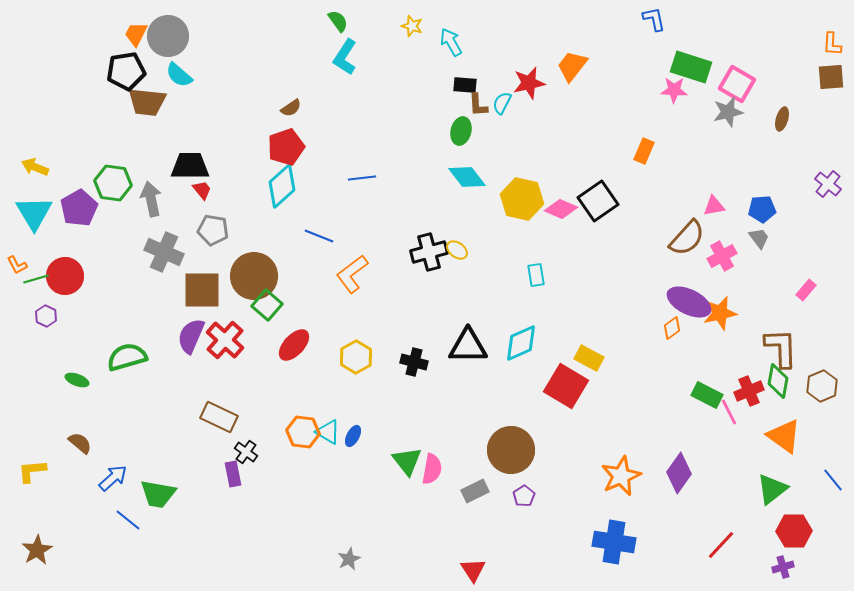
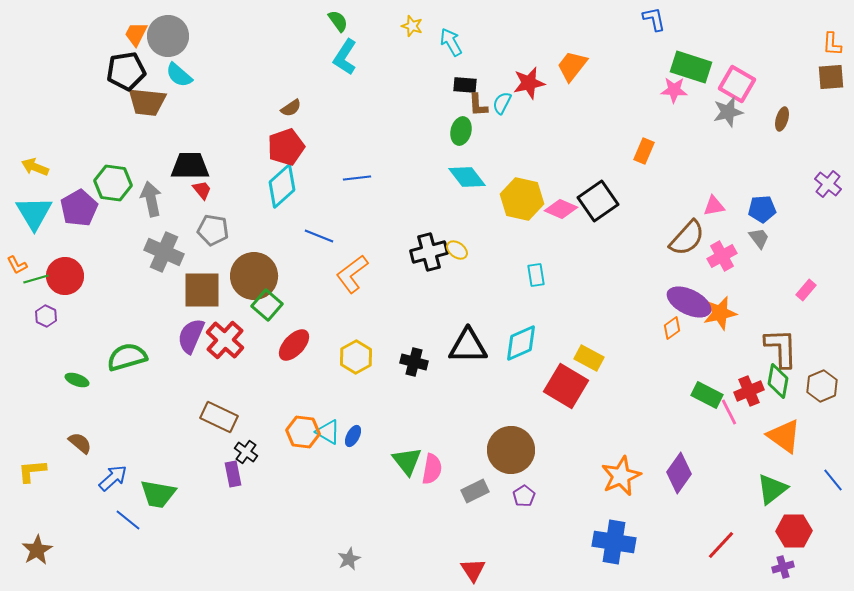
blue line at (362, 178): moved 5 px left
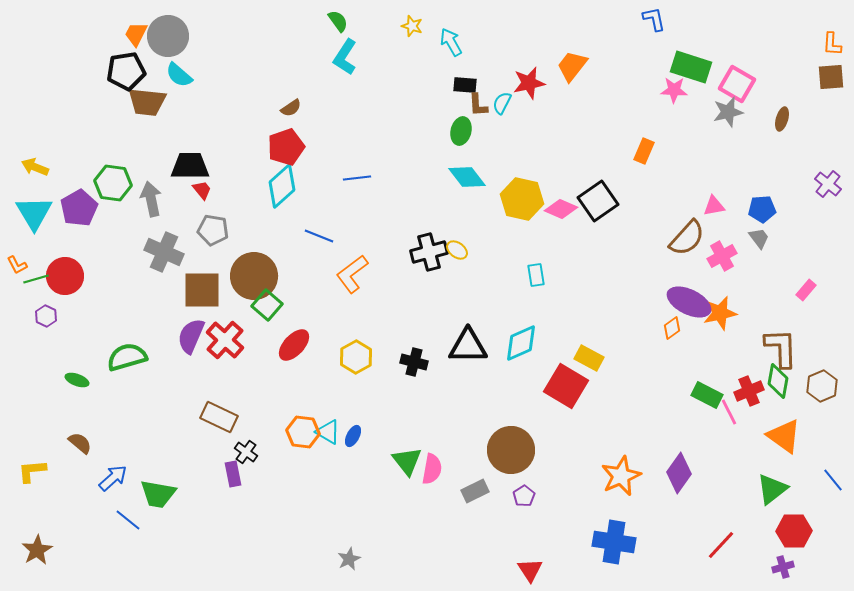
red triangle at (473, 570): moved 57 px right
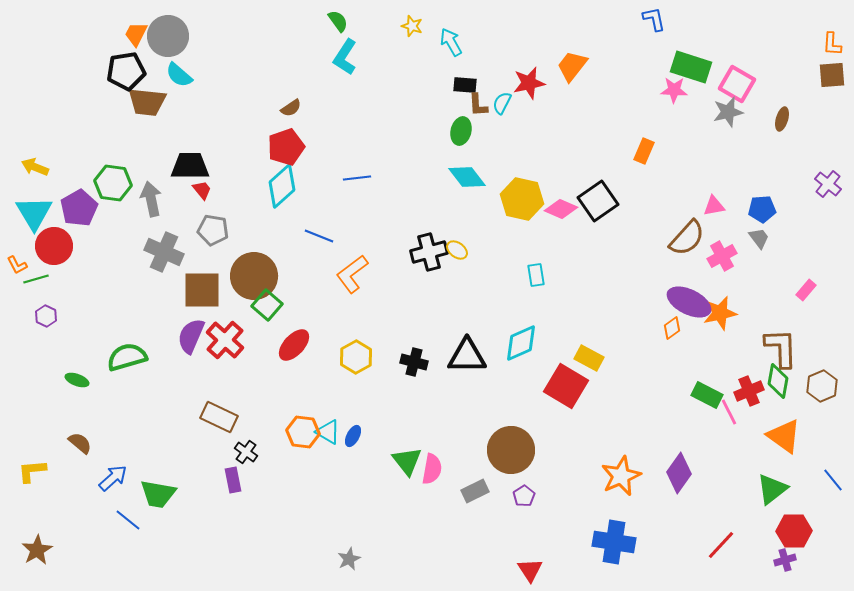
brown square at (831, 77): moved 1 px right, 2 px up
red circle at (65, 276): moved 11 px left, 30 px up
black triangle at (468, 346): moved 1 px left, 10 px down
purple rectangle at (233, 474): moved 6 px down
purple cross at (783, 567): moved 2 px right, 7 px up
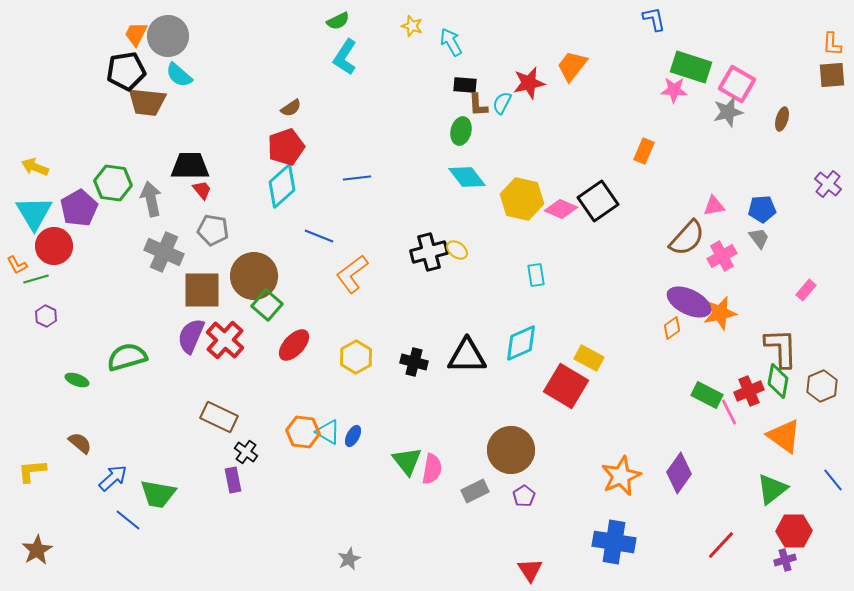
green semicircle at (338, 21): rotated 100 degrees clockwise
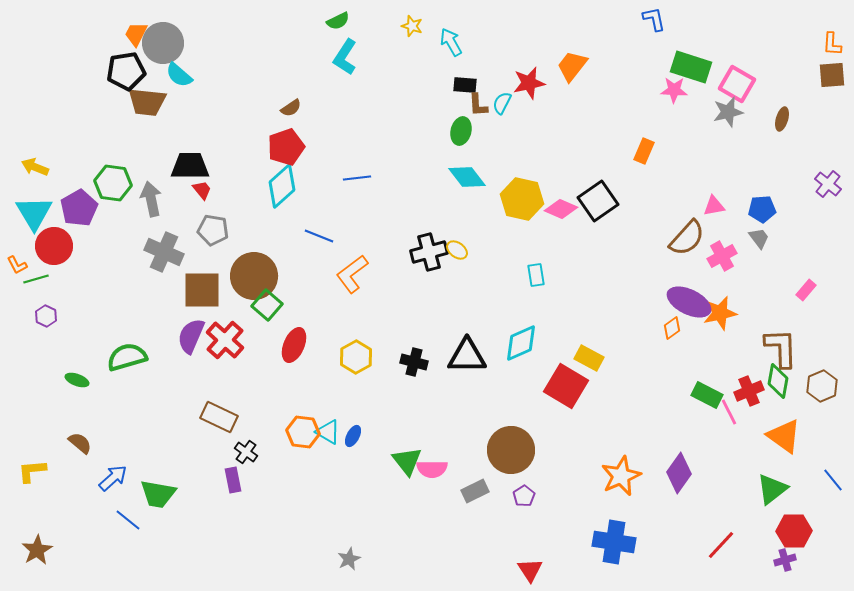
gray circle at (168, 36): moved 5 px left, 7 px down
red ellipse at (294, 345): rotated 20 degrees counterclockwise
pink semicircle at (432, 469): rotated 80 degrees clockwise
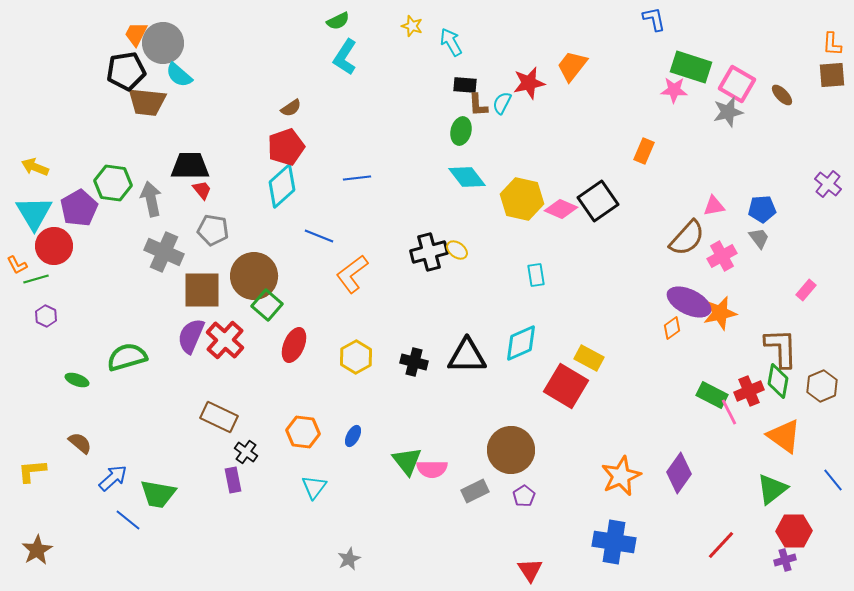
brown ellipse at (782, 119): moved 24 px up; rotated 60 degrees counterclockwise
green rectangle at (707, 395): moved 5 px right
cyan triangle at (328, 432): moved 14 px left, 55 px down; rotated 36 degrees clockwise
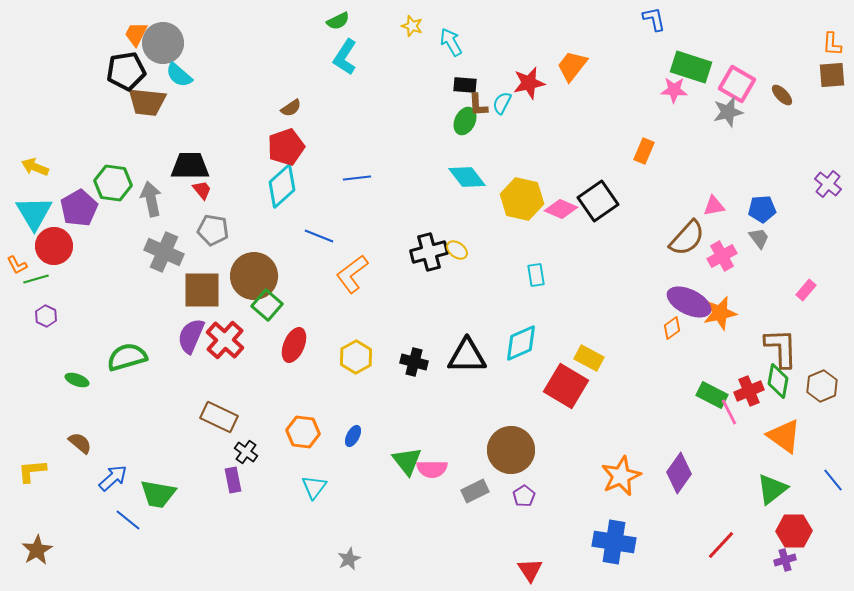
green ellipse at (461, 131): moved 4 px right, 10 px up; rotated 12 degrees clockwise
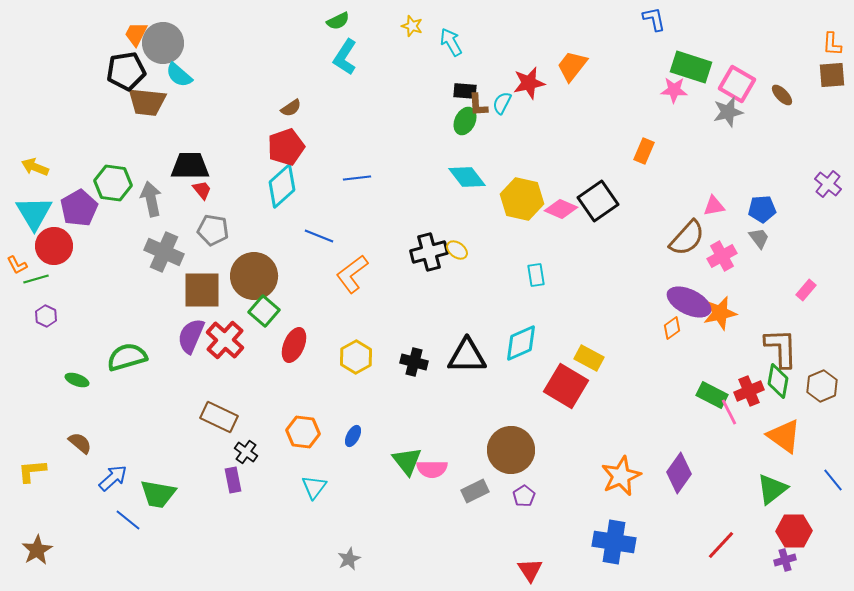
black rectangle at (465, 85): moved 6 px down
green square at (267, 305): moved 3 px left, 6 px down
